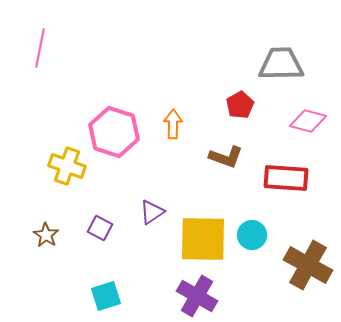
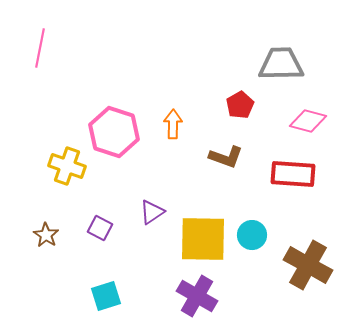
red rectangle: moved 7 px right, 4 px up
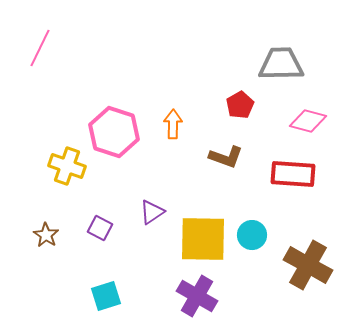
pink line: rotated 15 degrees clockwise
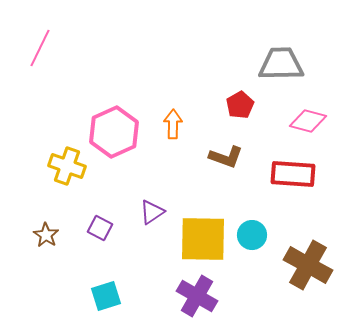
pink hexagon: rotated 18 degrees clockwise
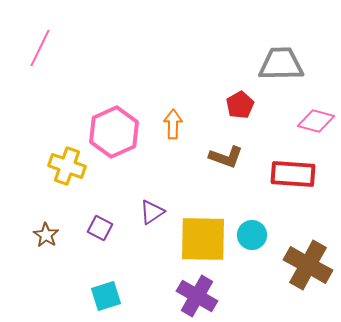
pink diamond: moved 8 px right
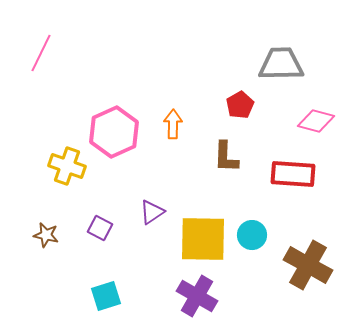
pink line: moved 1 px right, 5 px down
brown L-shape: rotated 72 degrees clockwise
brown star: rotated 20 degrees counterclockwise
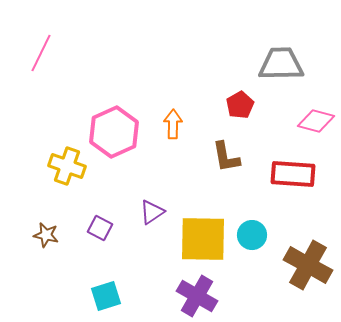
brown L-shape: rotated 12 degrees counterclockwise
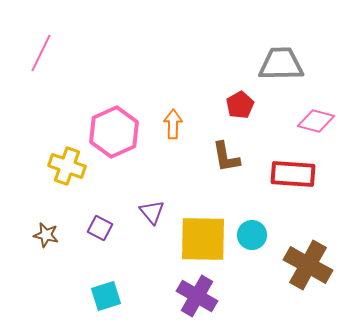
purple triangle: rotated 36 degrees counterclockwise
